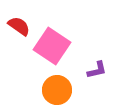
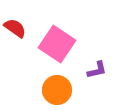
red semicircle: moved 4 px left, 2 px down
pink square: moved 5 px right, 2 px up
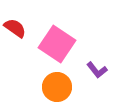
purple L-shape: rotated 65 degrees clockwise
orange circle: moved 3 px up
